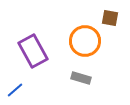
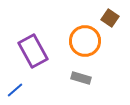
brown square: rotated 24 degrees clockwise
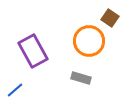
orange circle: moved 4 px right
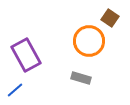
purple rectangle: moved 7 px left, 4 px down
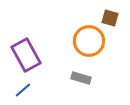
brown square: rotated 18 degrees counterclockwise
blue line: moved 8 px right
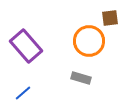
brown square: rotated 24 degrees counterclockwise
purple rectangle: moved 9 px up; rotated 12 degrees counterclockwise
blue line: moved 3 px down
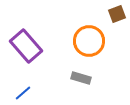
brown square: moved 7 px right, 4 px up; rotated 12 degrees counterclockwise
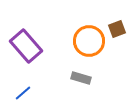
brown square: moved 15 px down
